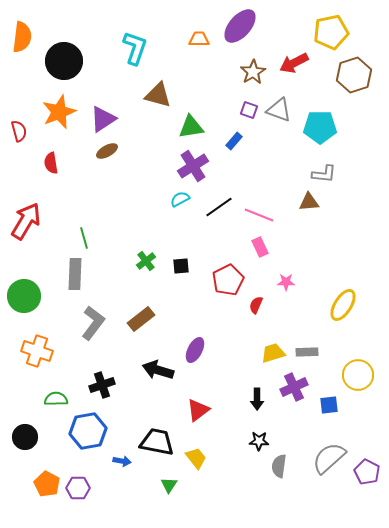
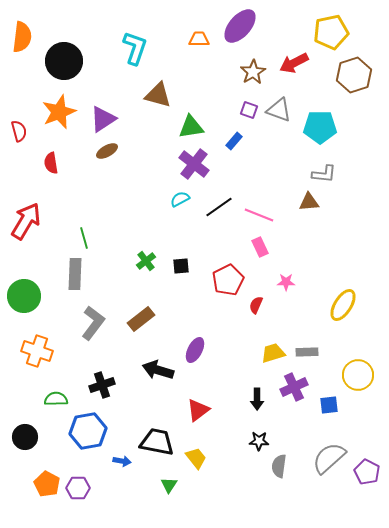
purple cross at (193, 166): moved 1 px right, 2 px up; rotated 20 degrees counterclockwise
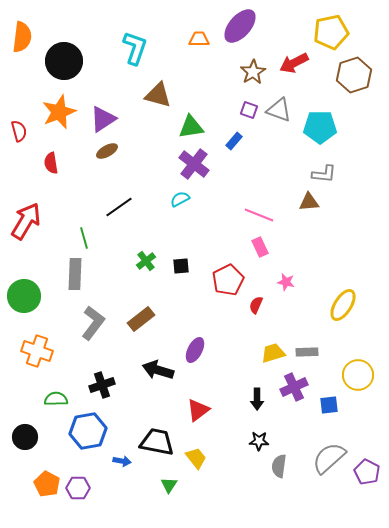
black line at (219, 207): moved 100 px left
pink star at (286, 282): rotated 12 degrees clockwise
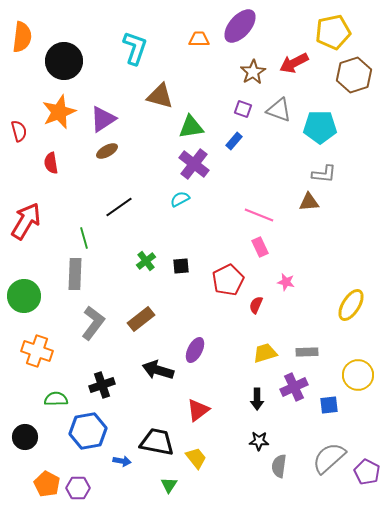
yellow pentagon at (331, 32): moved 2 px right
brown triangle at (158, 95): moved 2 px right, 1 px down
purple square at (249, 110): moved 6 px left, 1 px up
yellow ellipse at (343, 305): moved 8 px right
yellow trapezoid at (273, 353): moved 8 px left
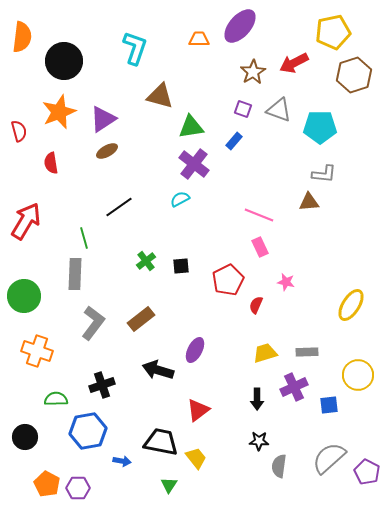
black trapezoid at (157, 442): moved 4 px right
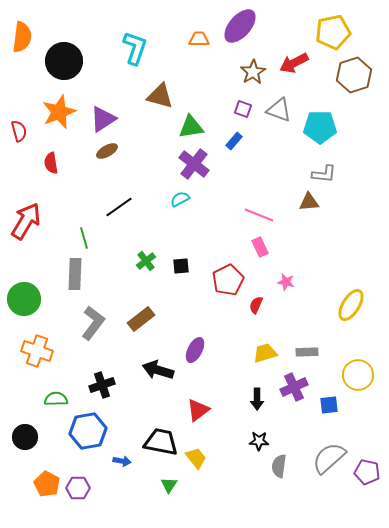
green circle at (24, 296): moved 3 px down
purple pentagon at (367, 472): rotated 15 degrees counterclockwise
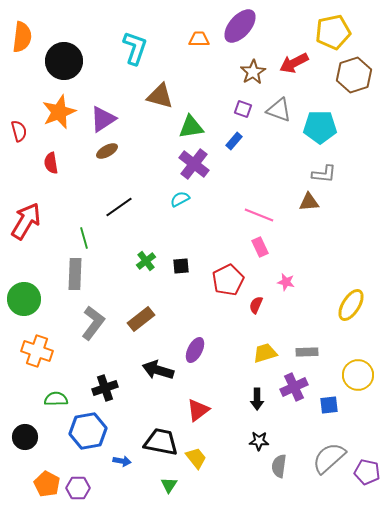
black cross at (102, 385): moved 3 px right, 3 px down
